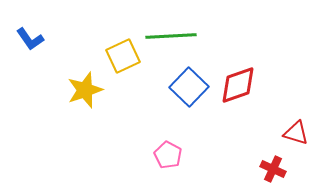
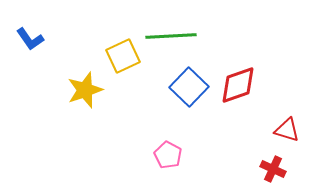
red triangle: moved 9 px left, 3 px up
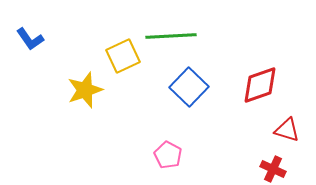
red diamond: moved 22 px right
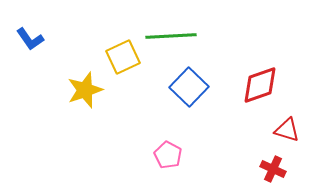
yellow square: moved 1 px down
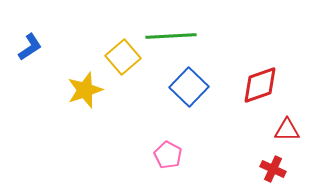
blue L-shape: moved 8 px down; rotated 88 degrees counterclockwise
yellow square: rotated 16 degrees counterclockwise
red triangle: rotated 16 degrees counterclockwise
